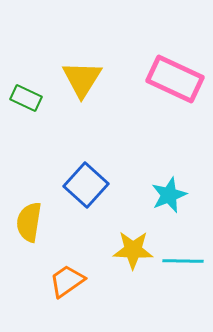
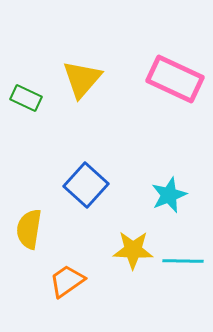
yellow triangle: rotated 9 degrees clockwise
yellow semicircle: moved 7 px down
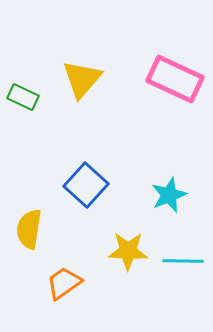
green rectangle: moved 3 px left, 1 px up
yellow star: moved 5 px left, 1 px down
orange trapezoid: moved 3 px left, 2 px down
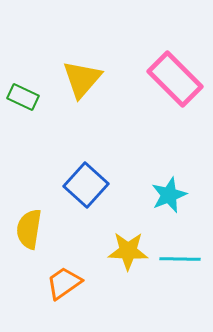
pink rectangle: rotated 20 degrees clockwise
cyan line: moved 3 px left, 2 px up
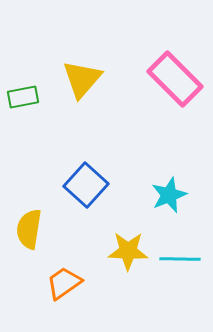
green rectangle: rotated 36 degrees counterclockwise
